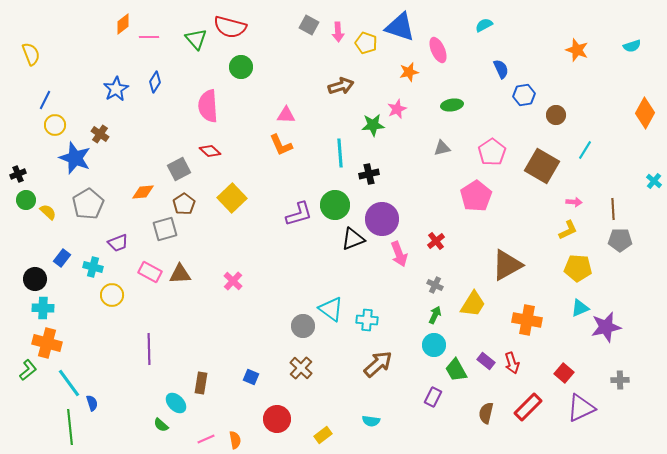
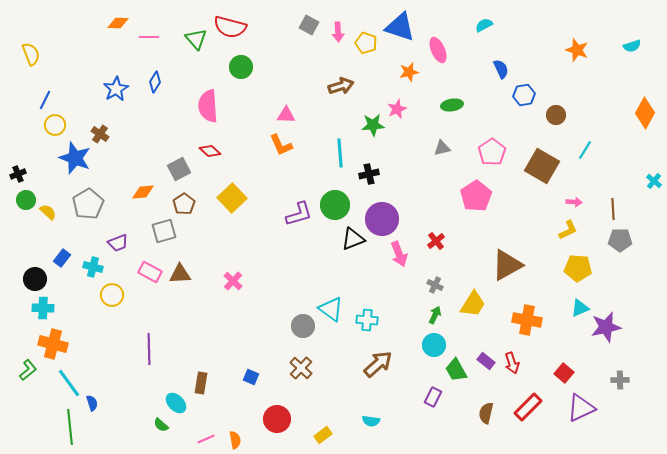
orange diamond at (123, 24): moved 5 px left, 1 px up; rotated 40 degrees clockwise
gray square at (165, 229): moved 1 px left, 2 px down
orange cross at (47, 343): moved 6 px right, 1 px down
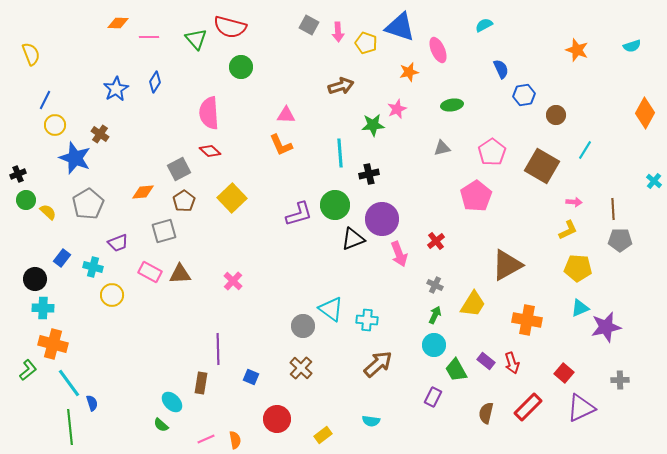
pink semicircle at (208, 106): moved 1 px right, 7 px down
brown pentagon at (184, 204): moved 3 px up
purple line at (149, 349): moved 69 px right
cyan ellipse at (176, 403): moved 4 px left, 1 px up
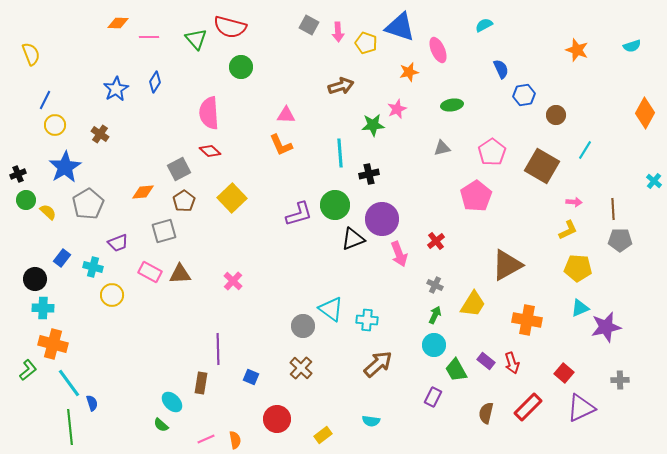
blue star at (75, 158): moved 10 px left, 9 px down; rotated 20 degrees clockwise
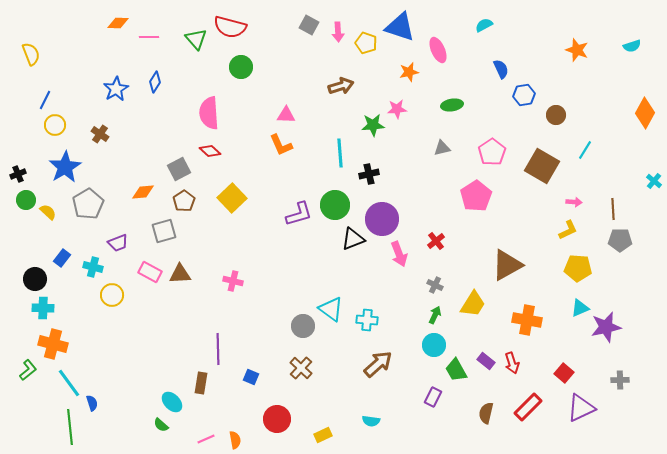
pink star at (397, 109): rotated 18 degrees clockwise
pink cross at (233, 281): rotated 30 degrees counterclockwise
yellow rectangle at (323, 435): rotated 12 degrees clockwise
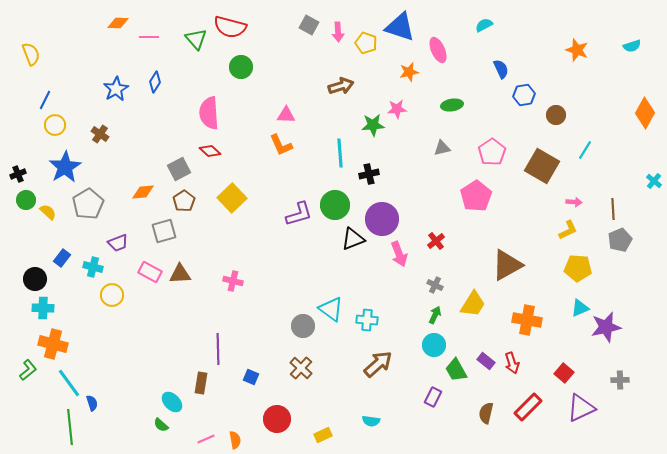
gray pentagon at (620, 240): rotated 25 degrees counterclockwise
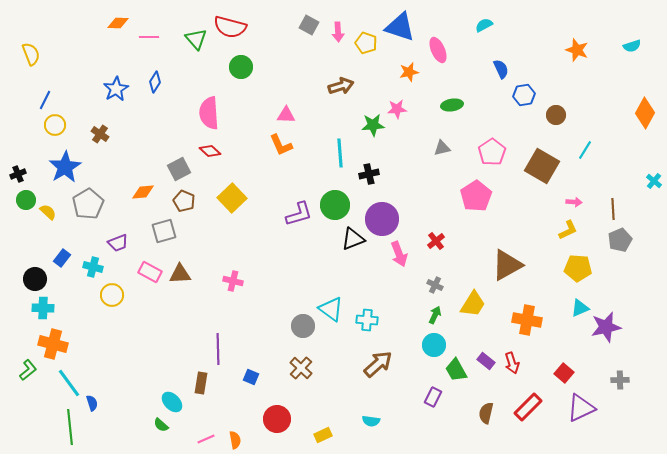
brown pentagon at (184, 201): rotated 15 degrees counterclockwise
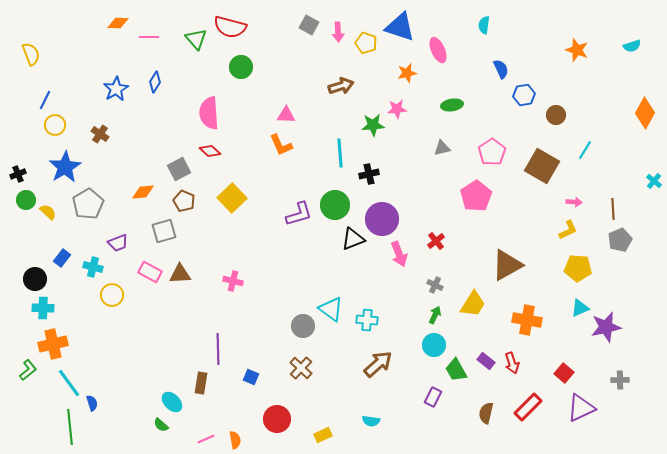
cyan semicircle at (484, 25): rotated 54 degrees counterclockwise
orange star at (409, 72): moved 2 px left, 1 px down
orange cross at (53, 344): rotated 28 degrees counterclockwise
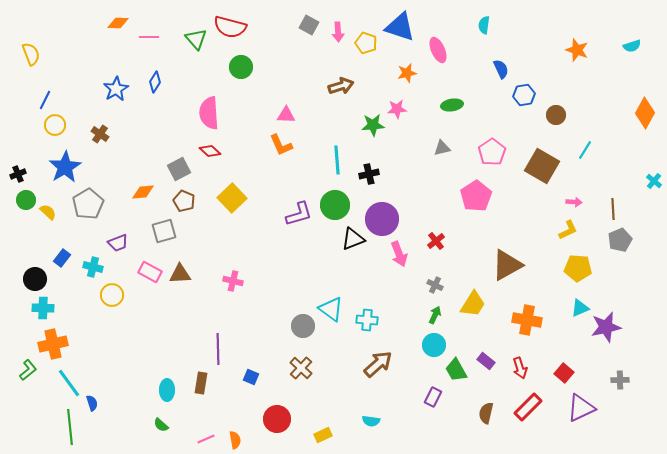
cyan line at (340, 153): moved 3 px left, 7 px down
red arrow at (512, 363): moved 8 px right, 5 px down
cyan ellipse at (172, 402): moved 5 px left, 12 px up; rotated 45 degrees clockwise
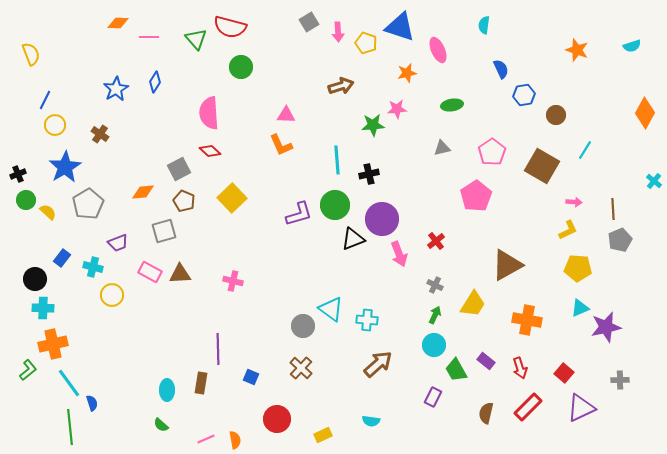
gray square at (309, 25): moved 3 px up; rotated 30 degrees clockwise
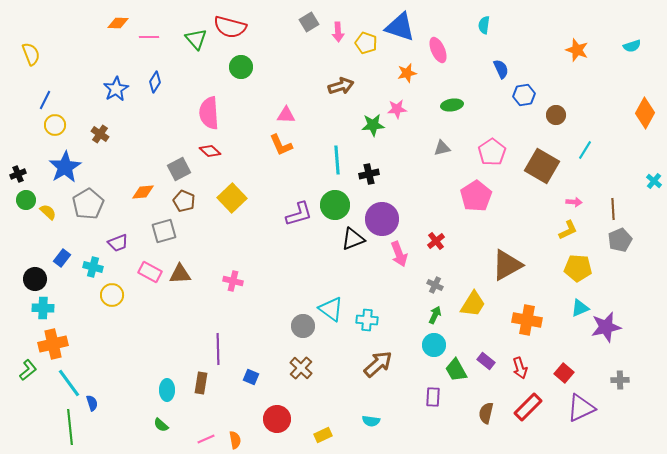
purple rectangle at (433, 397): rotated 24 degrees counterclockwise
